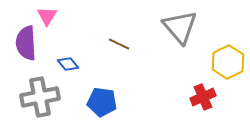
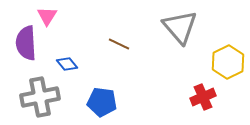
blue diamond: moved 1 px left
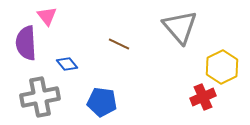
pink triangle: rotated 10 degrees counterclockwise
yellow hexagon: moved 6 px left, 5 px down
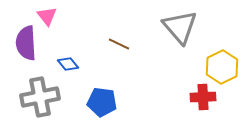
blue diamond: moved 1 px right
red cross: rotated 20 degrees clockwise
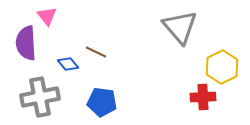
brown line: moved 23 px left, 8 px down
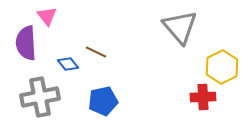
blue pentagon: moved 1 px right, 1 px up; rotated 20 degrees counterclockwise
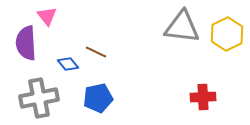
gray triangle: moved 2 px right; rotated 42 degrees counterclockwise
yellow hexagon: moved 5 px right, 33 px up
gray cross: moved 1 px left, 1 px down
blue pentagon: moved 5 px left, 3 px up
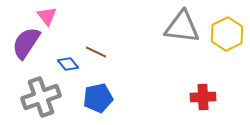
purple semicircle: rotated 36 degrees clockwise
gray cross: moved 2 px right, 1 px up; rotated 9 degrees counterclockwise
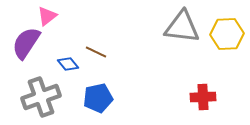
pink triangle: rotated 30 degrees clockwise
yellow hexagon: rotated 24 degrees clockwise
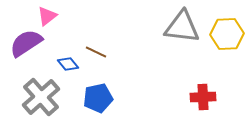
purple semicircle: rotated 24 degrees clockwise
gray cross: rotated 21 degrees counterclockwise
